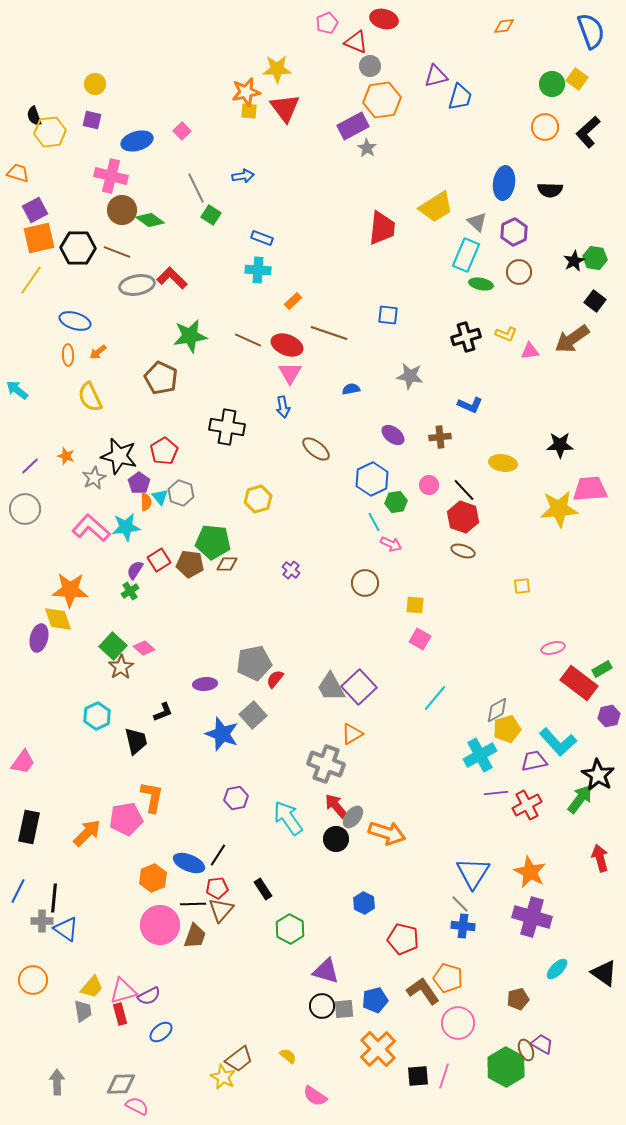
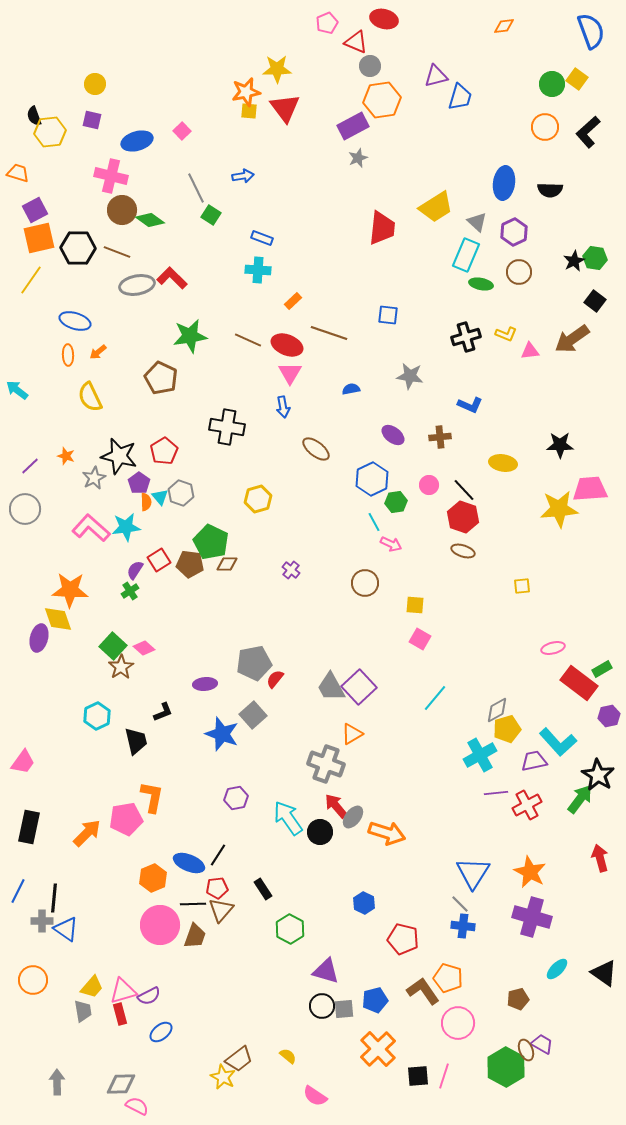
gray star at (367, 148): moved 9 px left, 10 px down; rotated 18 degrees clockwise
green pentagon at (213, 542): moved 2 px left; rotated 20 degrees clockwise
black circle at (336, 839): moved 16 px left, 7 px up
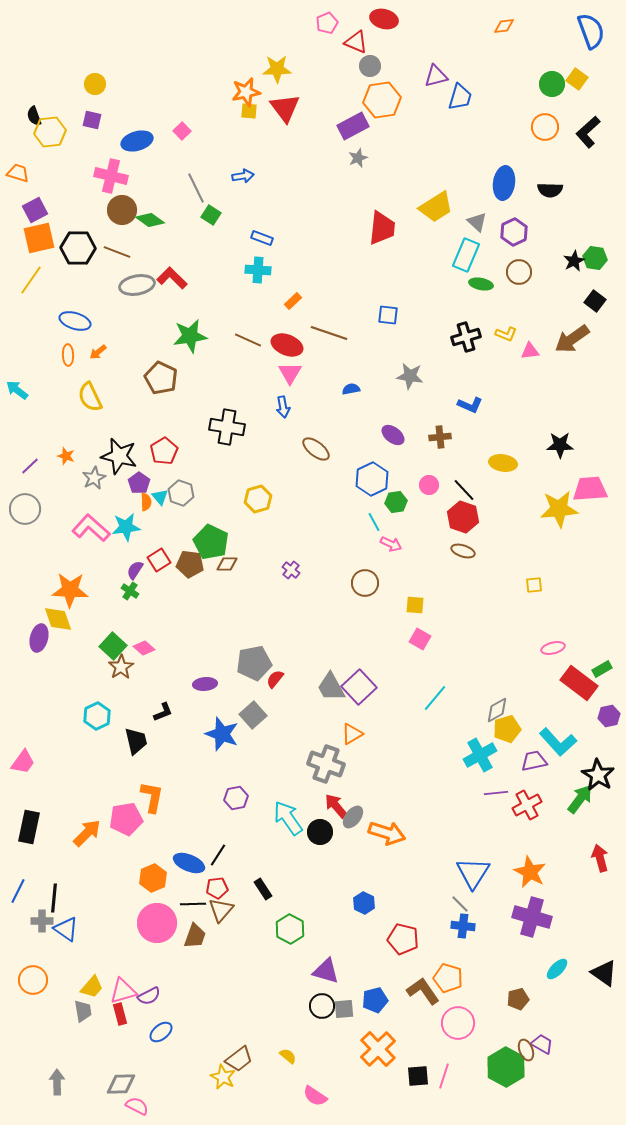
yellow square at (522, 586): moved 12 px right, 1 px up
green cross at (130, 591): rotated 24 degrees counterclockwise
pink circle at (160, 925): moved 3 px left, 2 px up
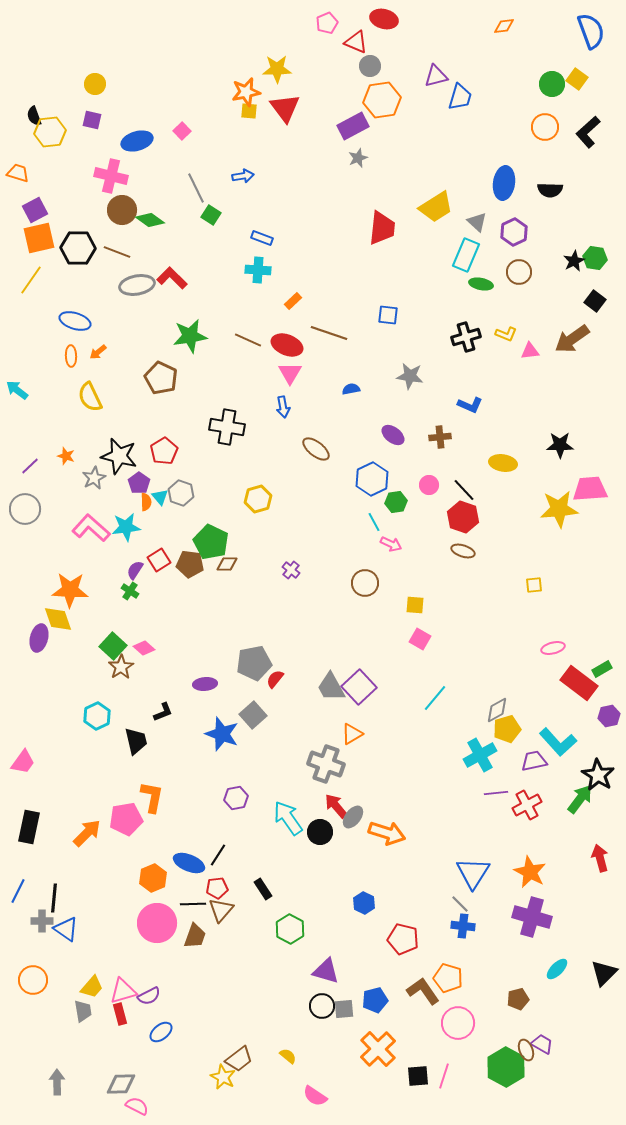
orange ellipse at (68, 355): moved 3 px right, 1 px down
black triangle at (604, 973): rotated 40 degrees clockwise
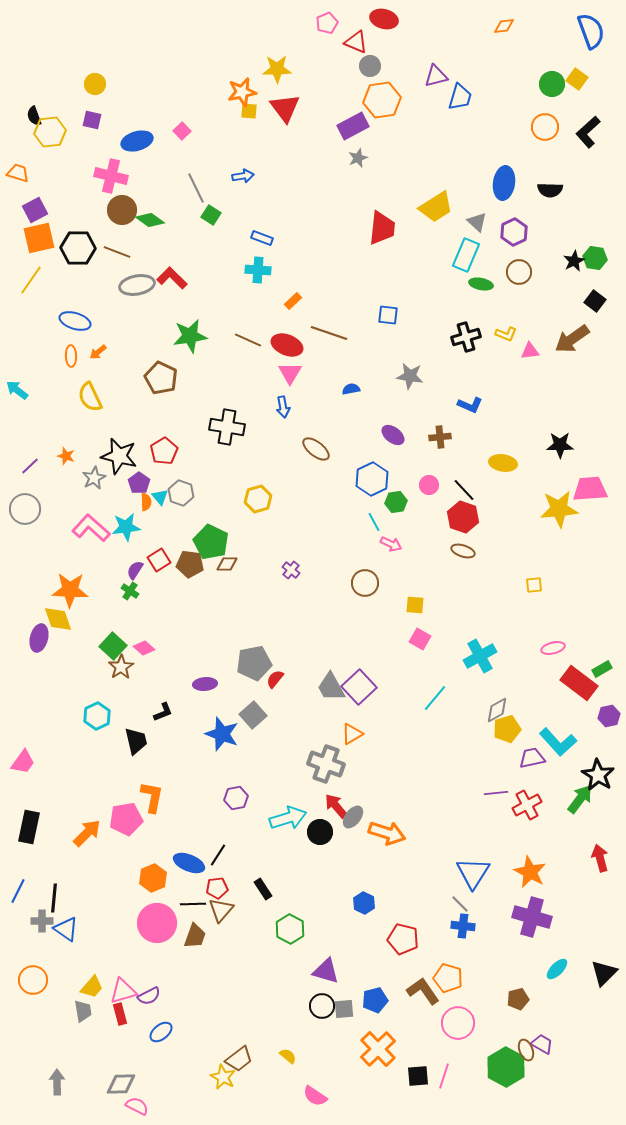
orange star at (246, 92): moved 4 px left
cyan cross at (480, 755): moved 99 px up
purple trapezoid at (534, 761): moved 2 px left, 3 px up
cyan arrow at (288, 818): rotated 108 degrees clockwise
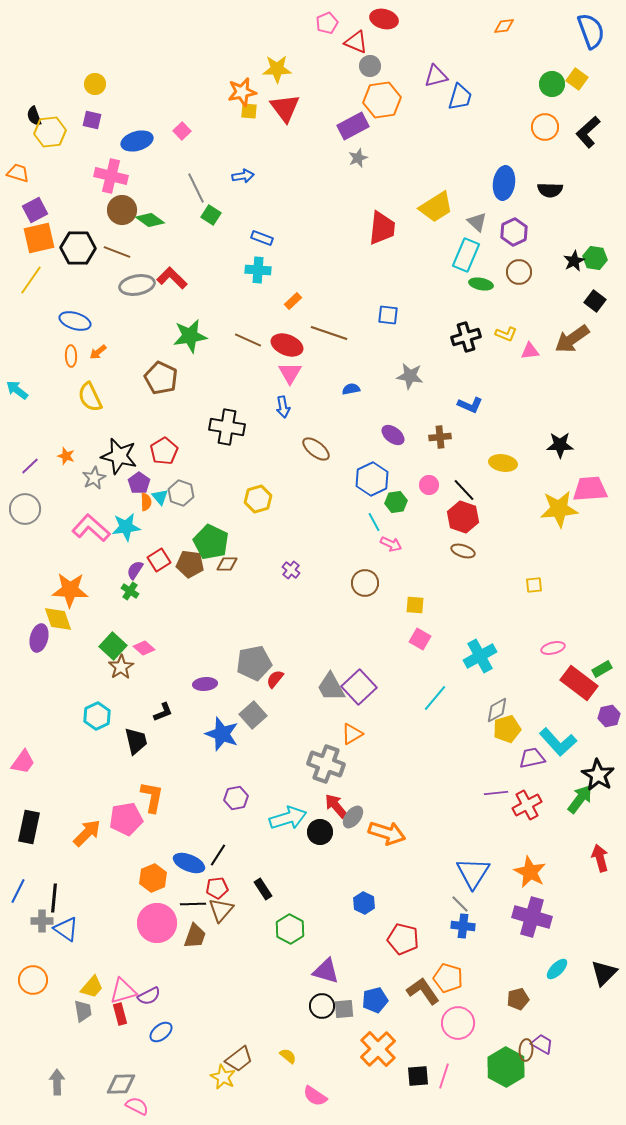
brown ellipse at (526, 1050): rotated 25 degrees clockwise
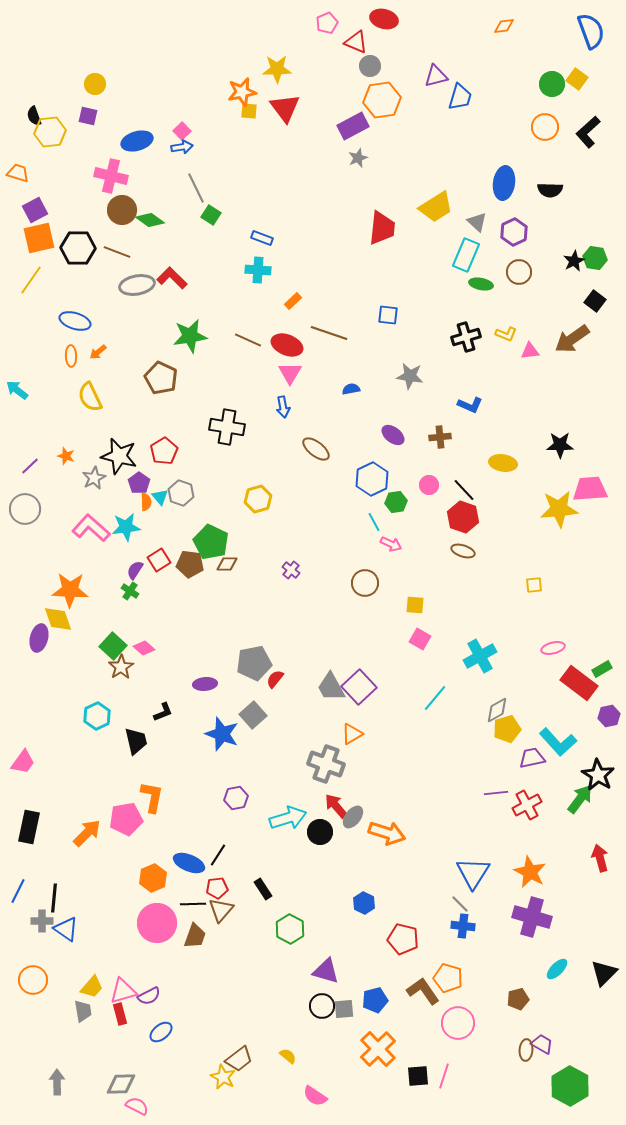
purple square at (92, 120): moved 4 px left, 4 px up
blue arrow at (243, 176): moved 61 px left, 29 px up
green hexagon at (506, 1067): moved 64 px right, 19 px down
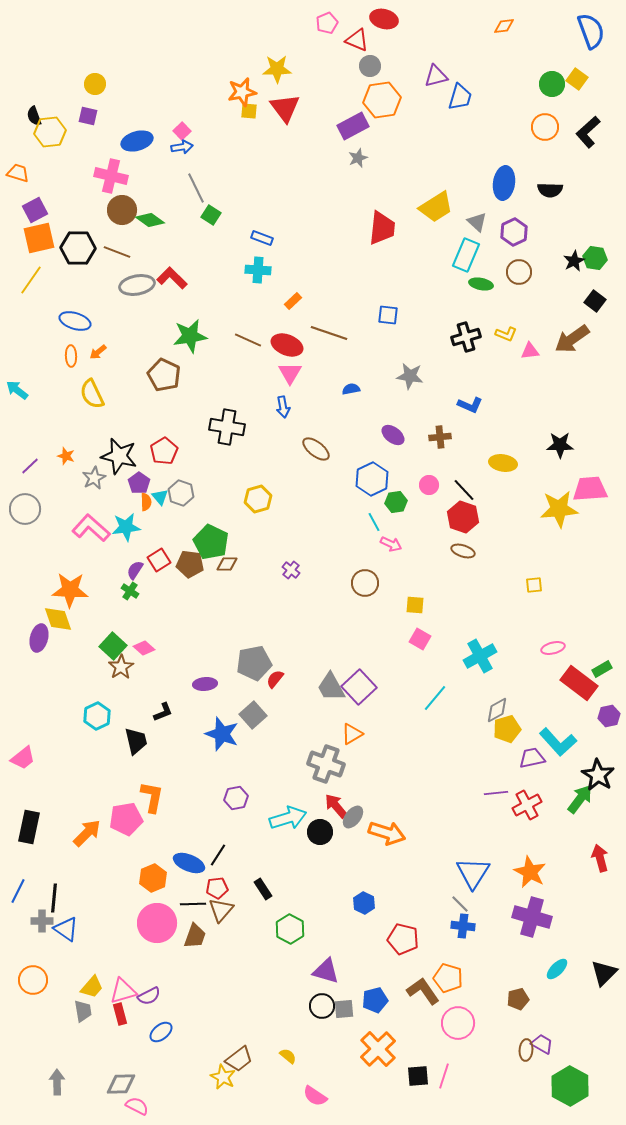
red triangle at (356, 42): moved 1 px right, 2 px up
brown pentagon at (161, 378): moved 3 px right, 3 px up
yellow semicircle at (90, 397): moved 2 px right, 3 px up
pink trapezoid at (23, 762): moved 4 px up; rotated 16 degrees clockwise
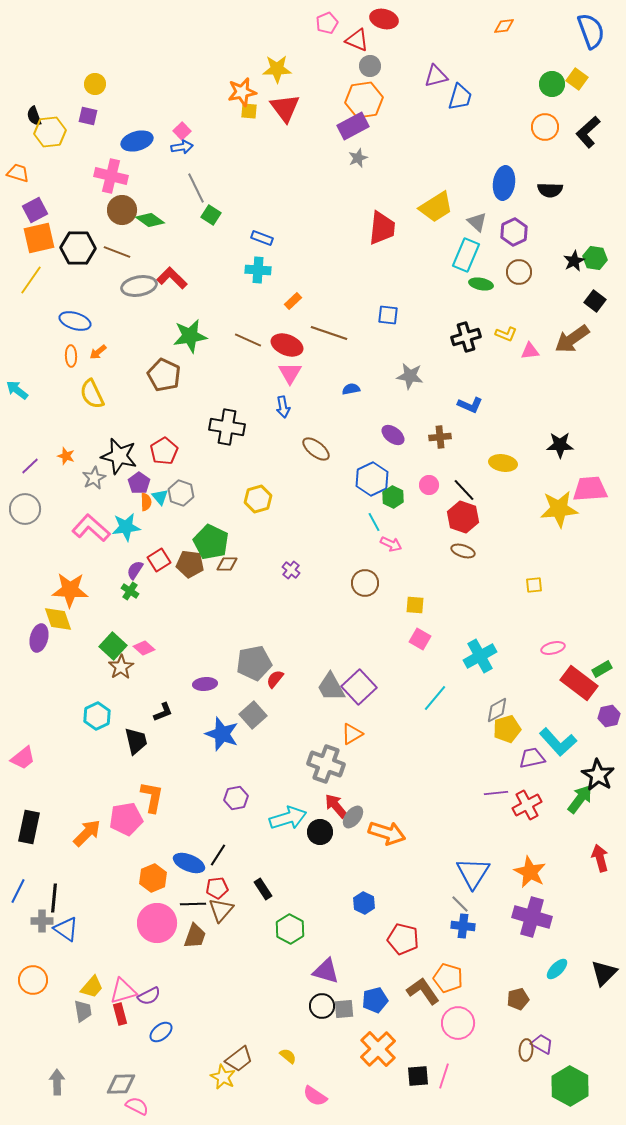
orange hexagon at (382, 100): moved 18 px left
gray ellipse at (137, 285): moved 2 px right, 1 px down
green hexagon at (396, 502): moved 3 px left, 5 px up; rotated 25 degrees counterclockwise
